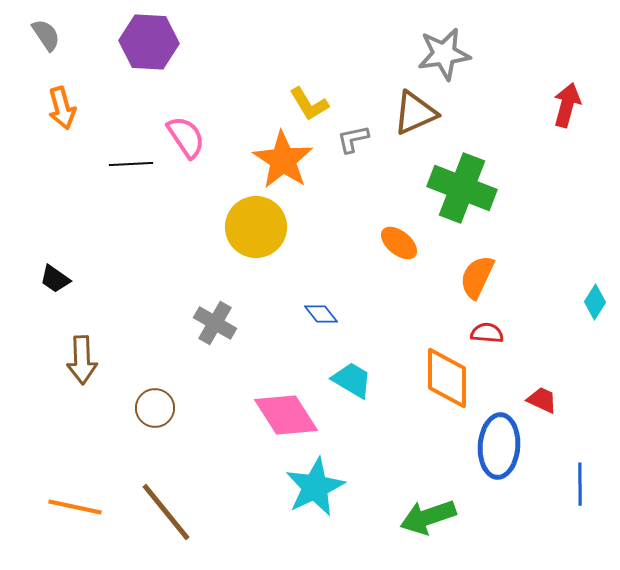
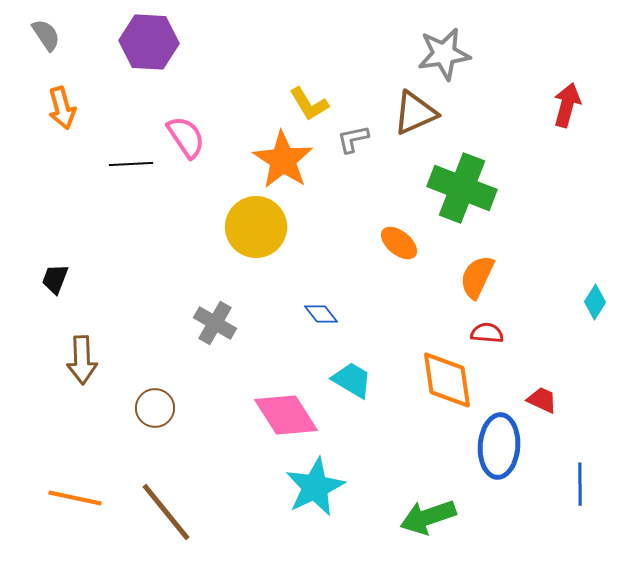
black trapezoid: rotated 76 degrees clockwise
orange diamond: moved 2 px down; rotated 8 degrees counterclockwise
orange line: moved 9 px up
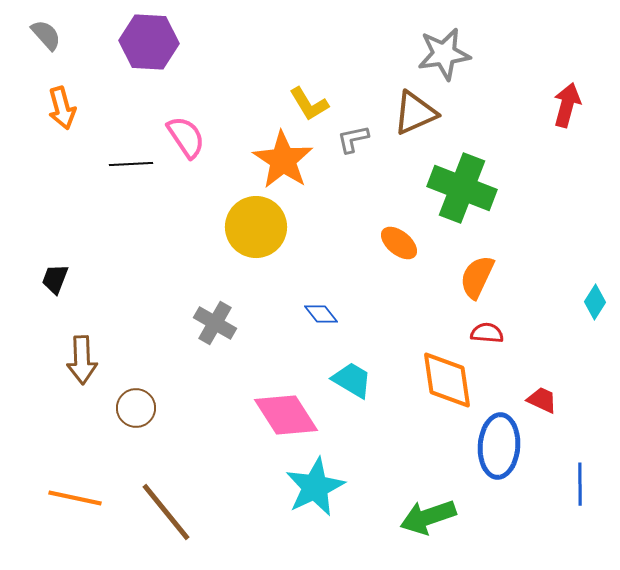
gray semicircle: rotated 8 degrees counterclockwise
brown circle: moved 19 px left
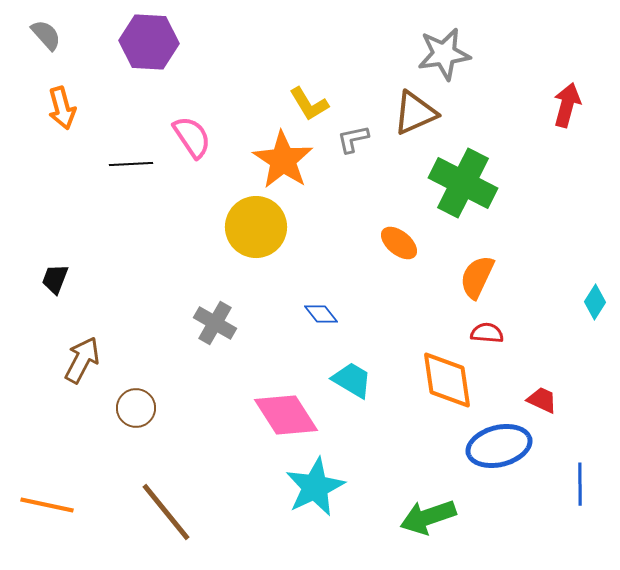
pink semicircle: moved 6 px right
green cross: moved 1 px right, 5 px up; rotated 6 degrees clockwise
brown arrow: rotated 150 degrees counterclockwise
blue ellipse: rotated 72 degrees clockwise
orange line: moved 28 px left, 7 px down
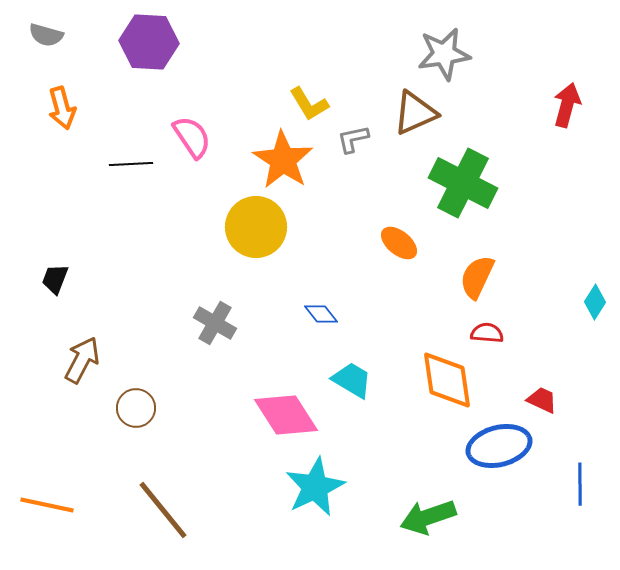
gray semicircle: rotated 148 degrees clockwise
brown line: moved 3 px left, 2 px up
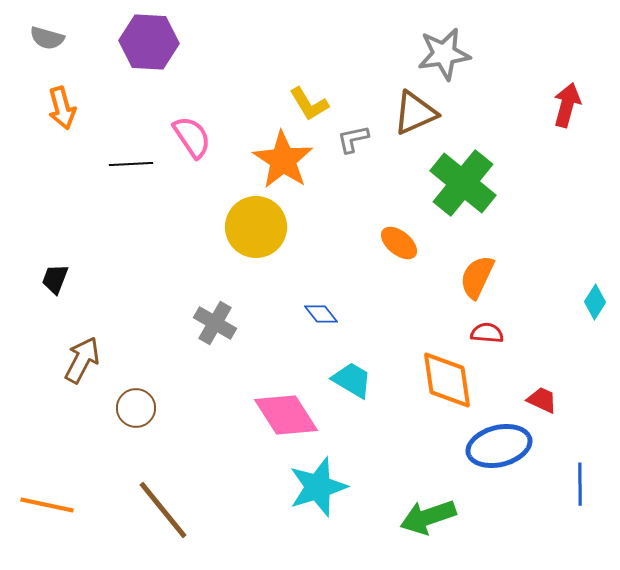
gray semicircle: moved 1 px right, 3 px down
green cross: rotated 12 degrees clockwise
cyan star: moved 3 px right; rotated 8 degrees clockwise
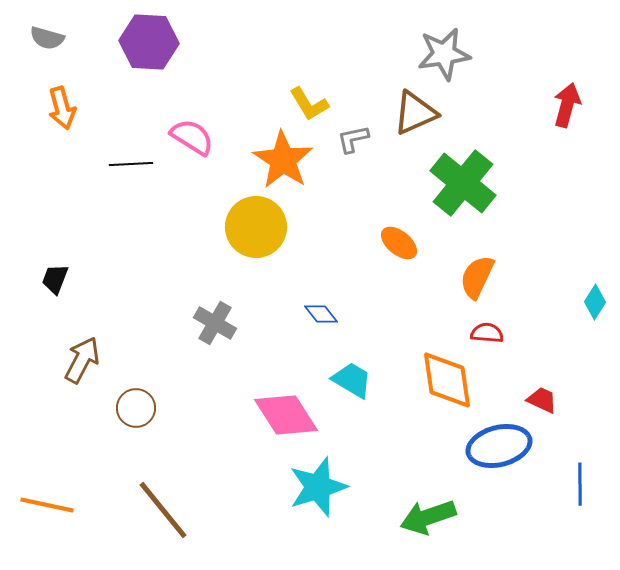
pink semicircle: rotated 24 degrees counterclockwise
